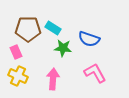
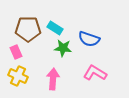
cyan rectangle: moved 2 px right
pink L-shape: rotated 30 degrees counterclockwise
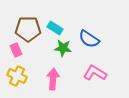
blue semicircle: rotated 15 degrees clockwise
pink rectangle: moved 2 px up
yellow cross: moved 1 px left
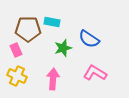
cyan rectangle: moved 3 px left, 6 px up; rotated 21 degrees counterclockwise
green star: rotated 24 degrees counterclockwise
